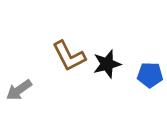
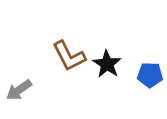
black star: rotated 24 degrees counterclockwise
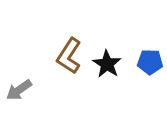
brown L-shape: rotated 60 degrees clockwise
blue pentagon: moved 13 px up
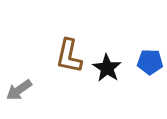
brown L-shape: rotated 21 degrees counterclockwise
black star: moved 4 px down
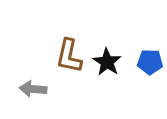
black star: moved 6 px up
gray arrow: moved 14 px right, 1 px up; rotated 40 degrees clockwise
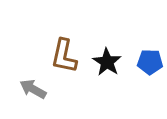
brown L-shape: moved 5 px left
gray arrow: rotated 24 degrees clockwise
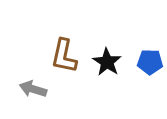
gray arrow: rotated 12 degrees counterclockwise
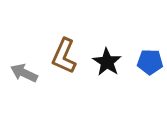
brown L-shape: rotated 12 degrees clockwise
gray arrow: moved 9 px left, 16 px up; rotated 8 degrees clockwise
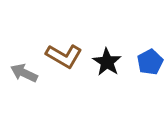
brown L-shape: rotated 84 degrees counterclockwise
blue pentagon: rotated 30 degrees counterclockwise
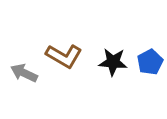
black star: moved 6 px right; rotated 28 degrees counterclockwise
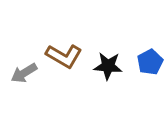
black star: moved 5 px left, 4 px down
gray arrow: rotated 56 degrees counterclockwise
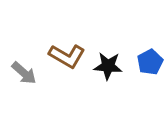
brown L-shape: moved 3 px right
gray arrow: rotated 108 degrees counterclockwise
